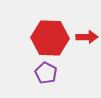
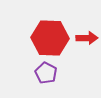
red arrow: moved 1 px down
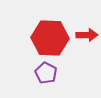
red arrow: moved 3 px up
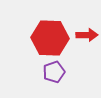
purple pentagon: moved 8 px right, 1 px up; rotated 25 degrees clockwise
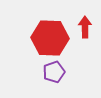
red arrow: moved 2 px left, 8 px up; rotated 90 degrees counterclockwise
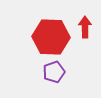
red hexagon: moved 1 px right, 1 px up
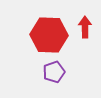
red hexagon: moved 2 px left, 2 px up
